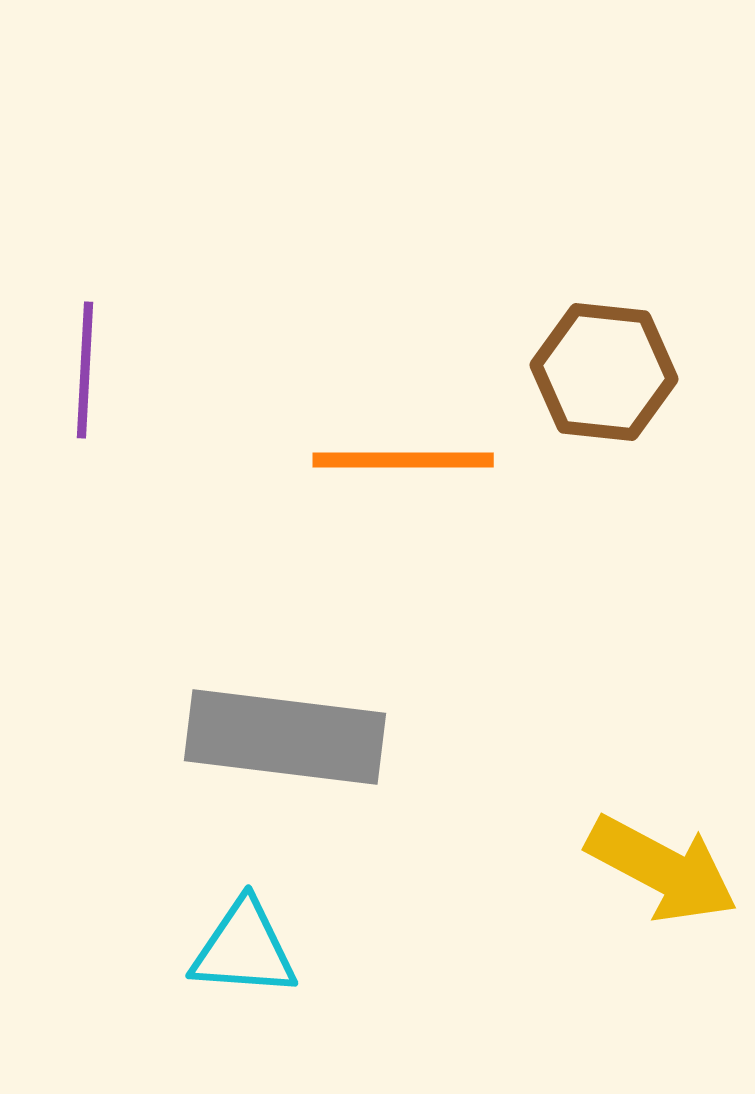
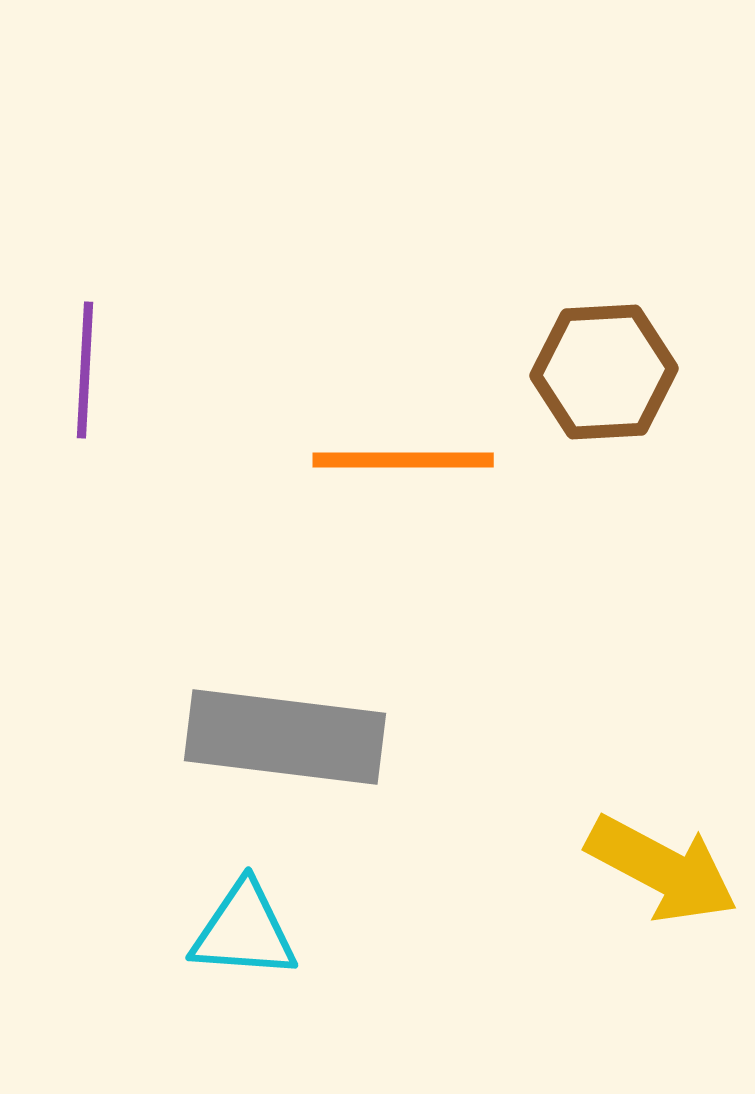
brown hexagon: rotated 9 degrees counterclockwise
cyan triangle: moved 18 px up
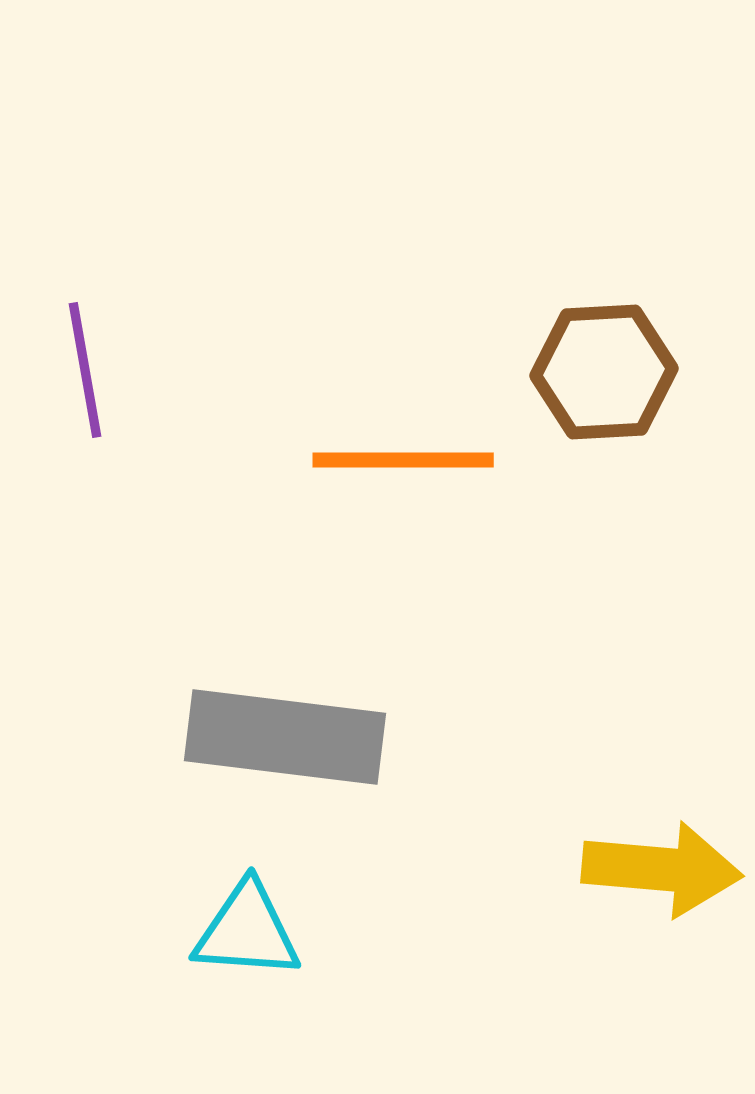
purple line: rotated 13 degrees counterclockwise
yellow arrow: rotated 23 degrees counterclockwise
cyan triangle: moved 3 px right
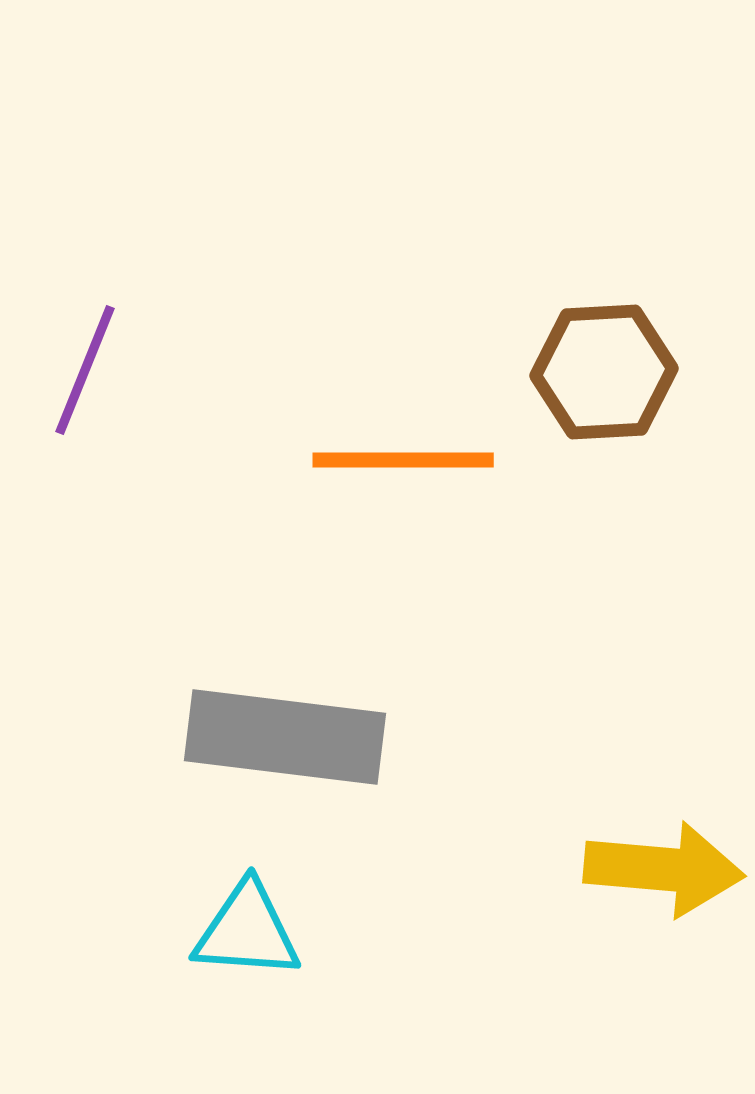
purple line: rotated 32 degrees clockwise
yellow arrow: moved 2 px right
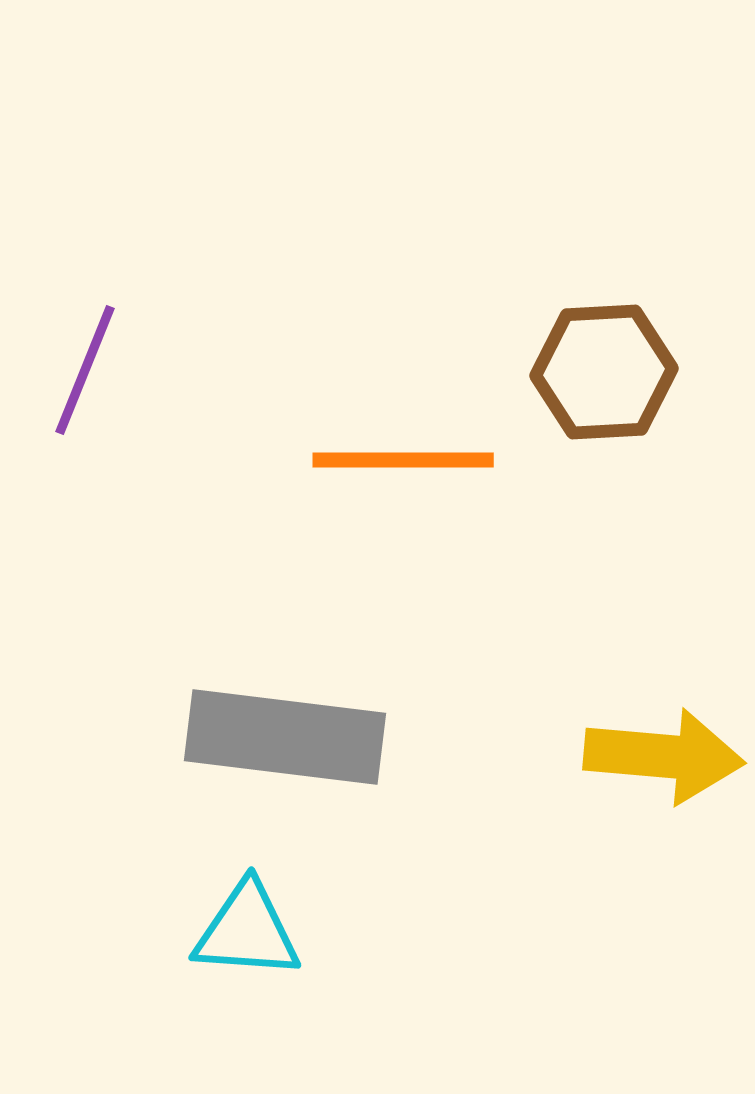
yellow arrow: moved 113 px up
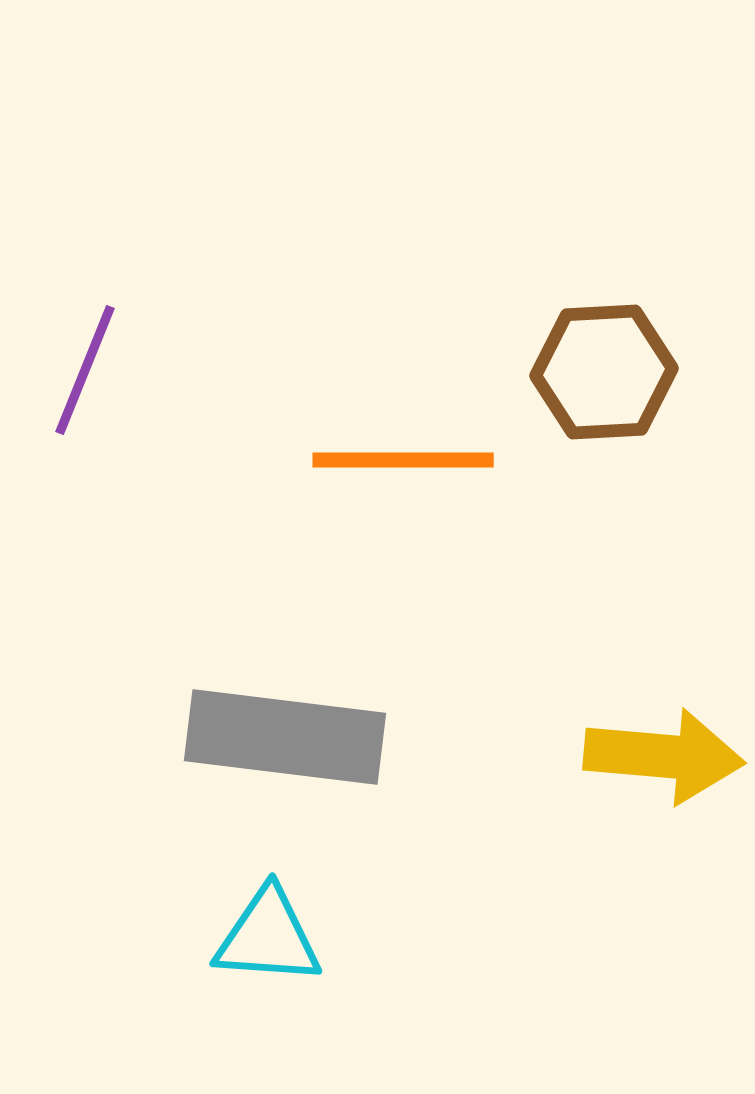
cyan triangle: moved 21 px right, 6 px down
